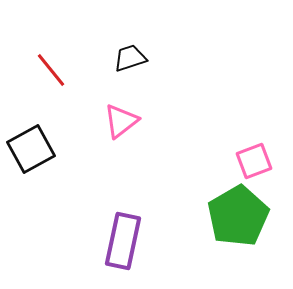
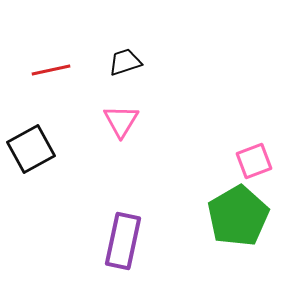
black trapezoid: moved 5 px left, 4 px down
red line: rotated 63 degrees counterclockwise
pink triangle: rotated 21 degrees counterclockwise
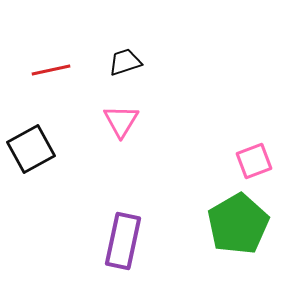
green pentagon: moved 8 px down
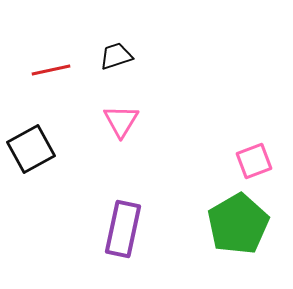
black trapezoid: moved 9 px left, 6 px up
purple rectangle: moved 12 px up
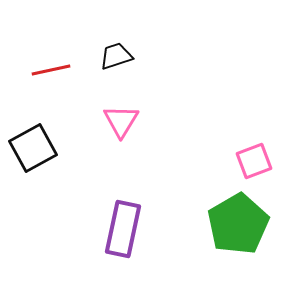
black square: moved 2 px right, 1 px up
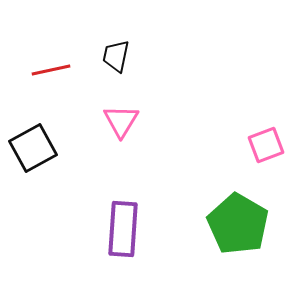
black trapezoid: rotated 60 degrees counterclockwise
pink square: moved 12 px right, 16 px up
green pentagon: rotated 12 degrees counterclockwise
purple rectangle: rotated 8 degrees counterclockwise
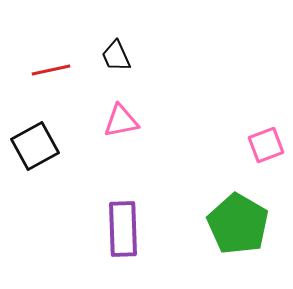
black trapezoid: rotated 36 degrees counterclockwise
pink triangle: rotated 48 degrees clockwise
black square: moved 2 px right, 2 px up
purple rectangle: rotated 6 degrees counterclockwise
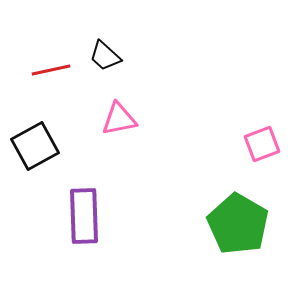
black trapezoid: moved 11 px left; rotated 24 degrees counterclockwise
pink triangle: moved 2 px left, 2 px up
pink square: moved 4 px left, 1 px up
purple rectangle: moved 39 px left, 13 px up
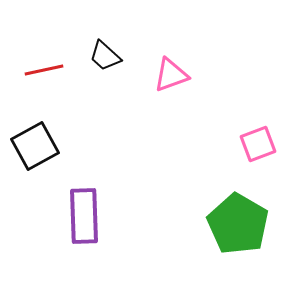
red line: moved 7 px left
pink triangle: moved 52 px right, 44 px up; rotated 9 degrees counterclockwise
pink square: moved 4 px left
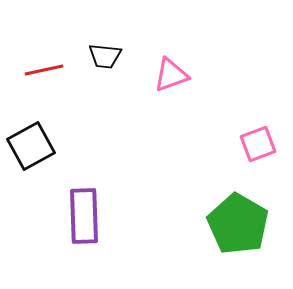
black trapezoid: rotated 36 degrees counterclockwise
black square: moved 4 px left
